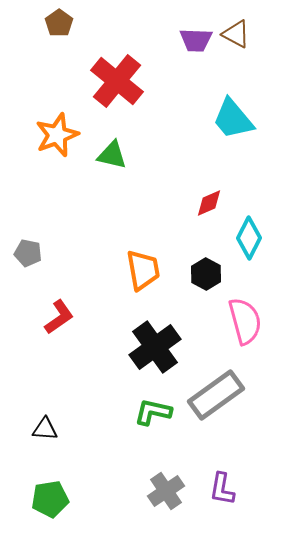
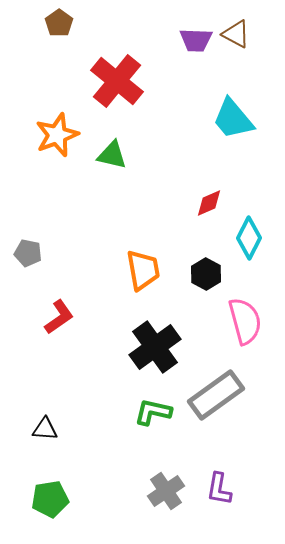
purple L-shape: moved 3 px left
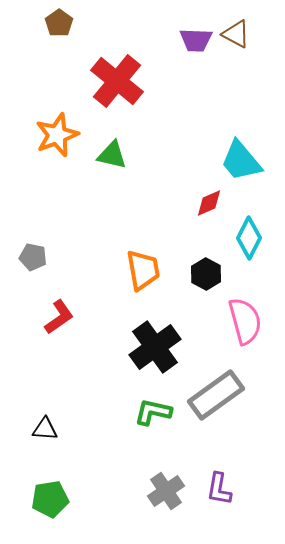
cyan trapezoid: moved 8 px right, 42 px down
gray pentagon: moved 5 px right, 4 px down
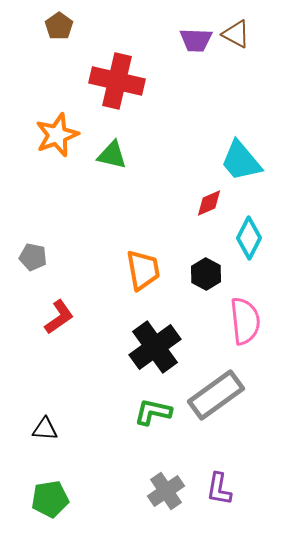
brown pentagon: moved 3 px down
red cross: rotated 26 degrees counterclockwise
pink semicircle: rotated 9 degrees clockwise
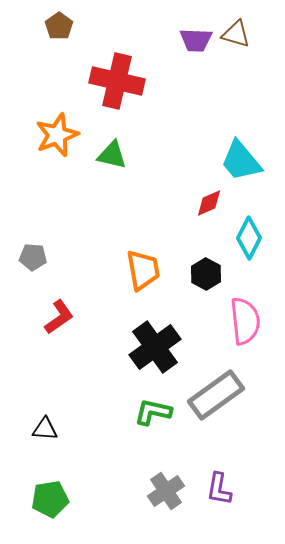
brown triangle: rotated 12 degrees counterclockwise
gray pentagon: rotated 8 degrees counterclockwise
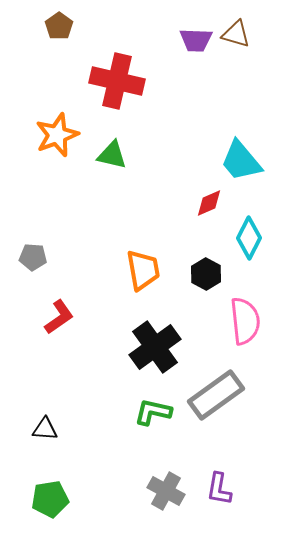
gray cross: rotated 27 degrees counterclockwise
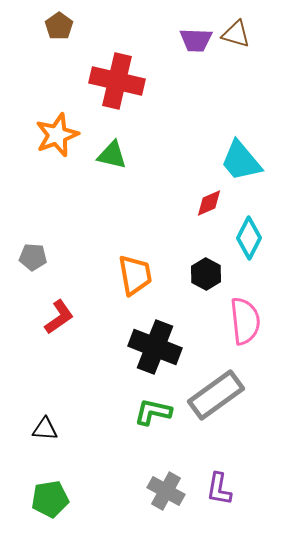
orange trapezoid: moved 8 px left, 5 px down
black cross: rotated 33 degrees counterclockwise
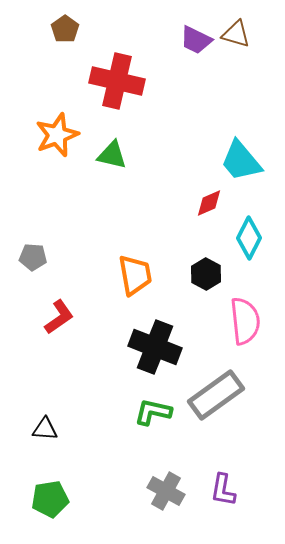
brown pentagon: moved 6 px right, 3 px down
purple trapezoid: rotated 24 degrees clockwise
purple L-shape: moved 4 px right, 1 px down
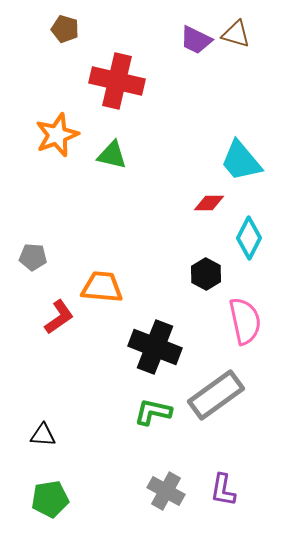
brown pentagon: rotated 20 degrees counterclockwise
red diamond: rotated 24 degrees clockwise
orange trapezoid: moved 33 px left, 12 px down; rotated 75 degrees counterclockwise
pink semicircle: rotated 6 degrees counterclockwise
black triangle: moved 2 px left, 6 px down
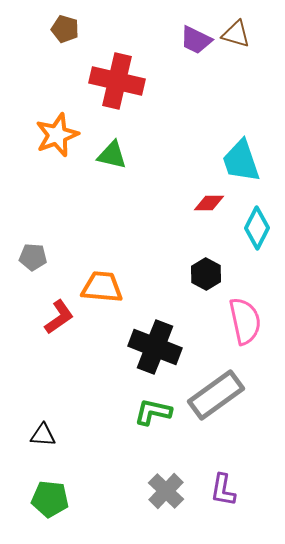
cyan trapezoid: rotated 21 degrees clockwise
cyan diamond: moved 8 px right, 10 px up
gray cross: rotated 15 degrees clockwise
green pentagon: rotated 15 degrees clockwise
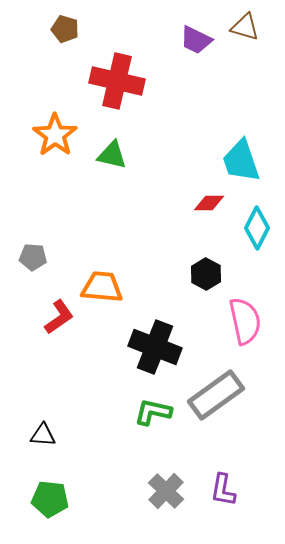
brown triangle: moved 9 px right, 7 px up
orange star: moved 2 px left; rotated 15 degrees counterclockwise
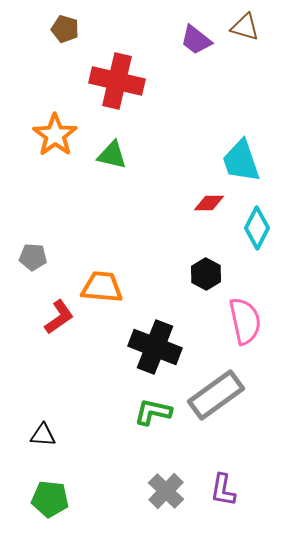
purple trapezoid: rotated 12 degrees clockwise
